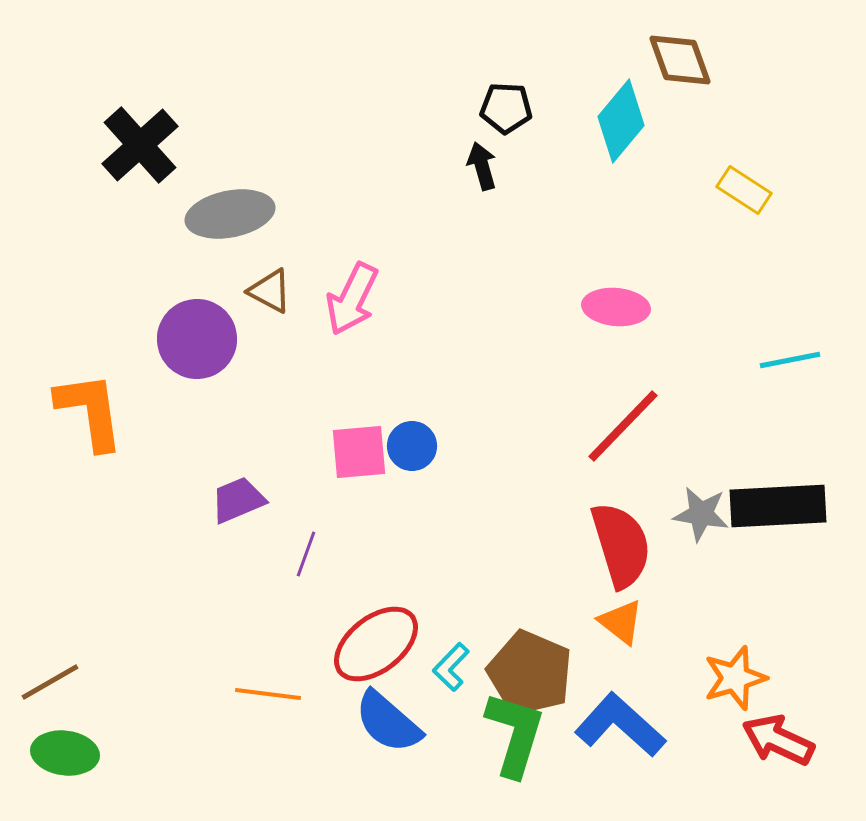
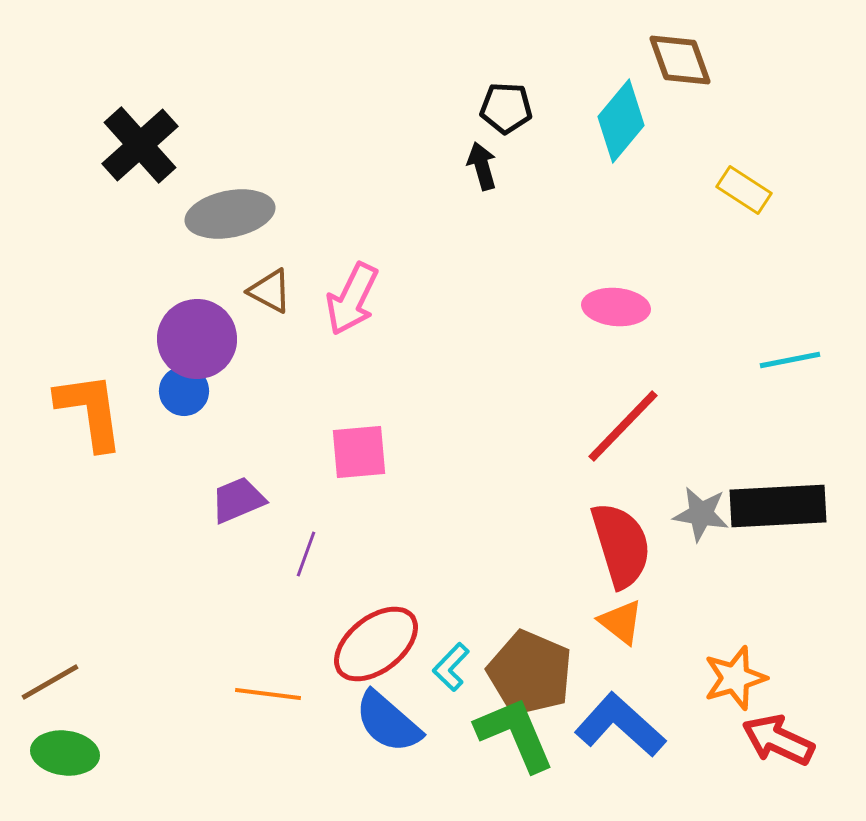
blue circle: moved 228 px left, 55 px up
green L-shape: rotated 40 degrees counterclockwise
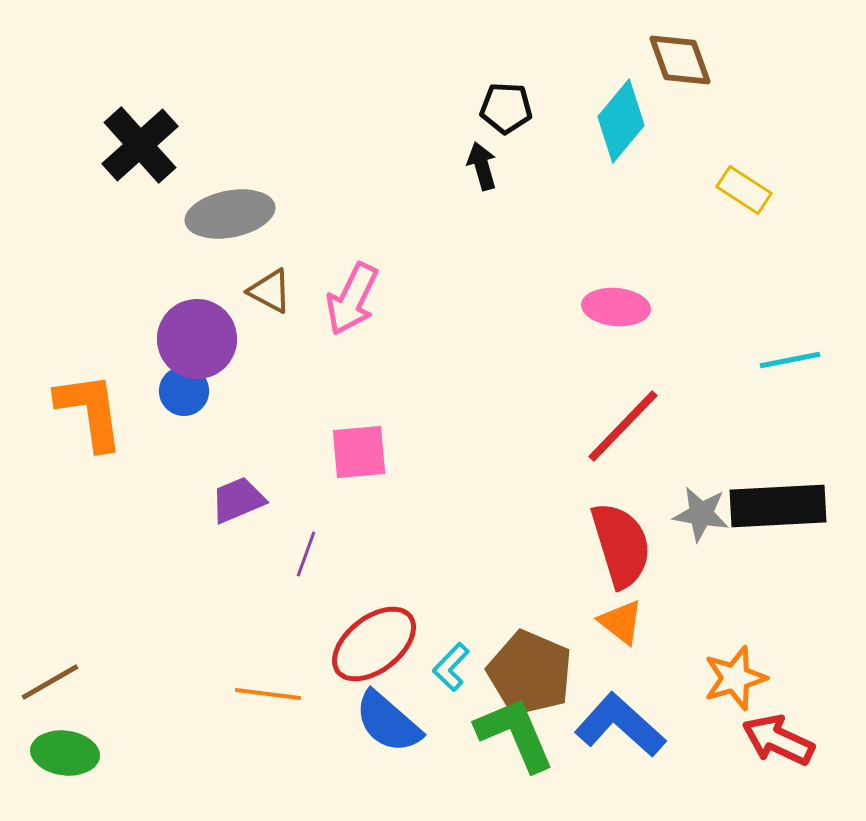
red ellipse: moved 2 px left
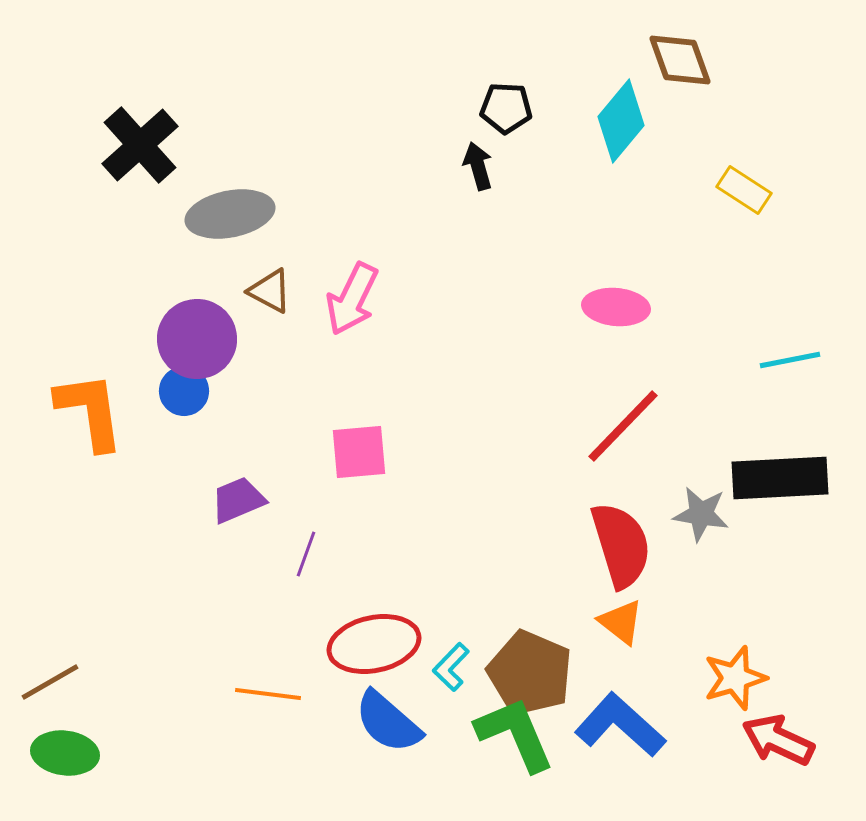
black arrow: moved 4 px left
black rectangle: moved 2 px right, 28 px up
red ellipse: rotated 26 degrees clockwise
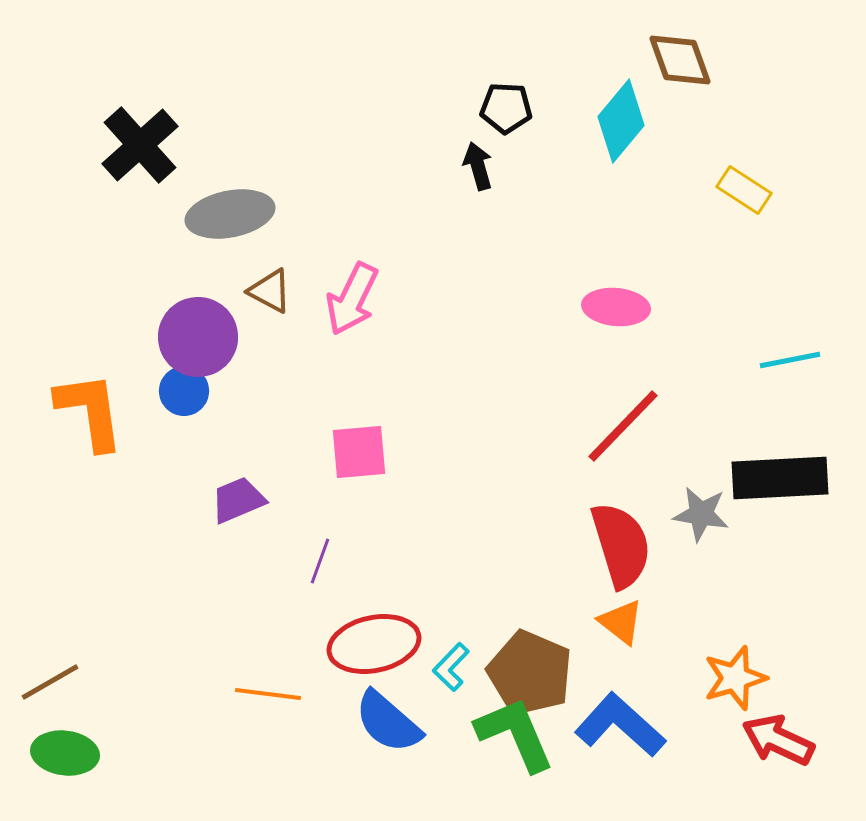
purple circle: moved 1 px right, 2 px up
purple line: moved 14 px right, 7 px down
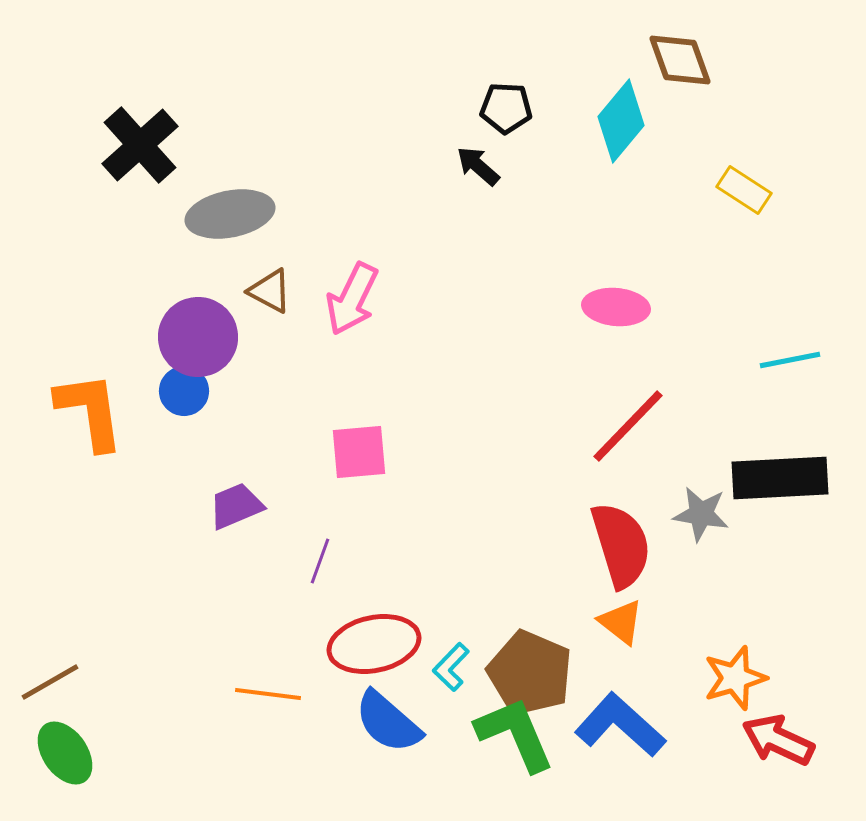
black arrow: rotated 33 degrees counterclockwise
red line: moved 5 px right
purple trapezoid: moved 2 px left, 6 px down
green ellipse: rotated 48 degrees clockwise
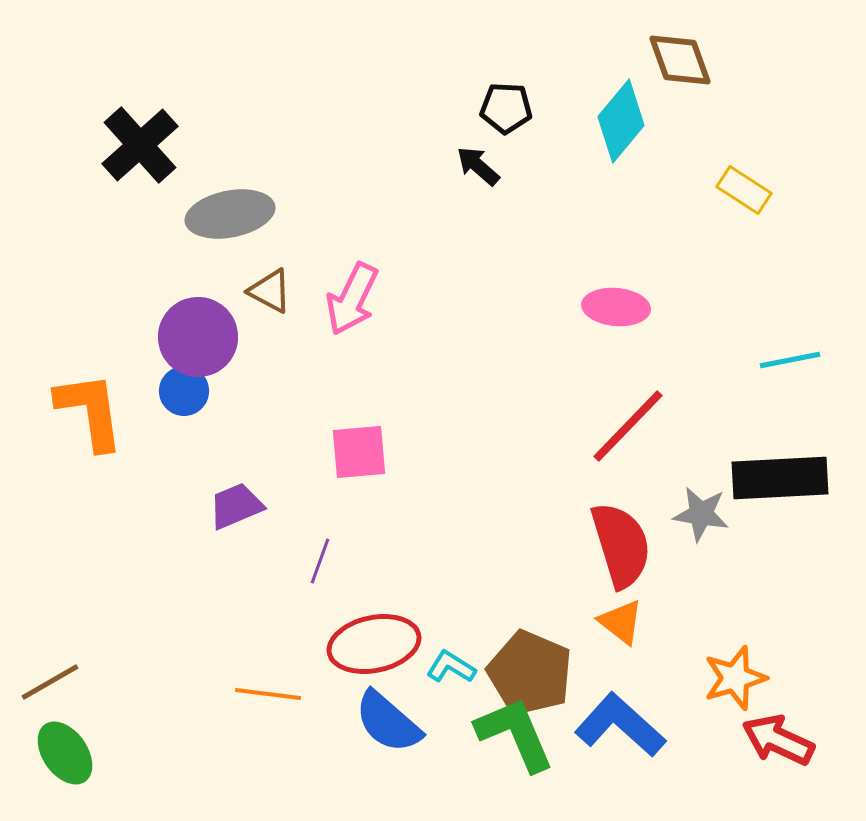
cyan L-shape: rotated 78 degrees clockwise
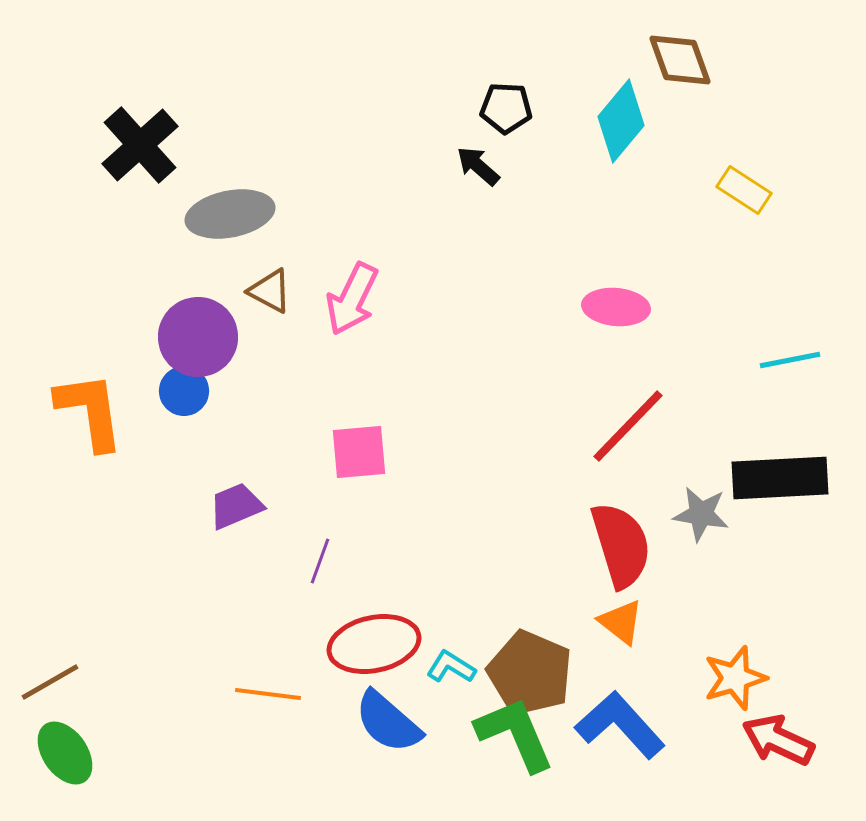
blue L-shape: rotated 6 degrees clockwise
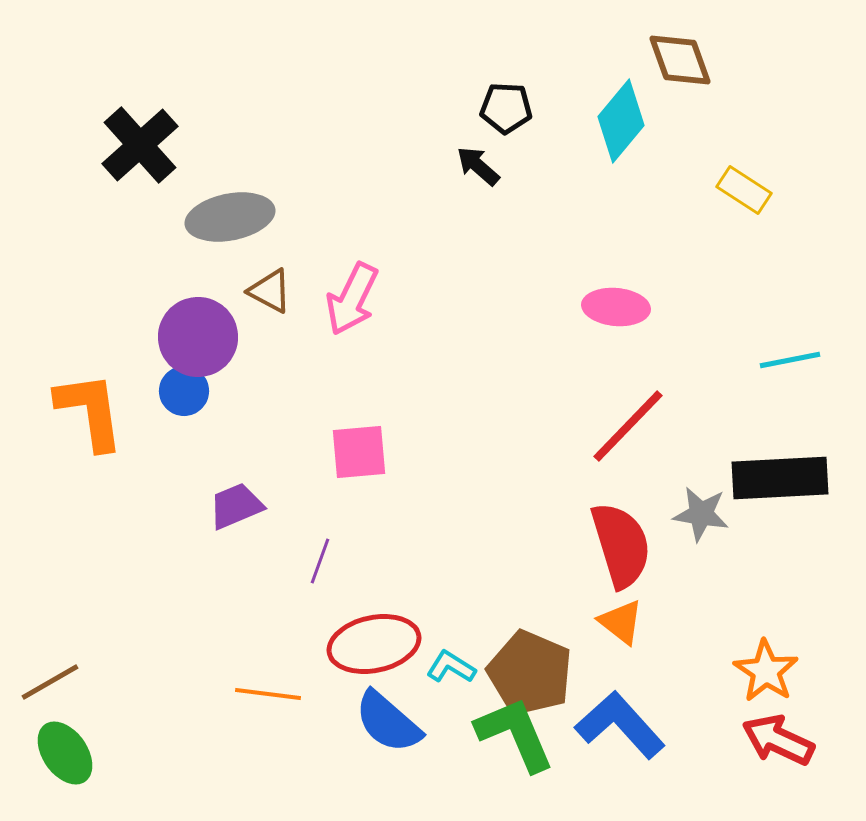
gray ellipse: moved 3 px down
orange star: moved 31 px right, 7 px up; rotated 22 degrees counterclockwise
